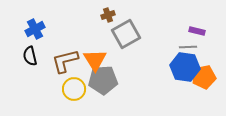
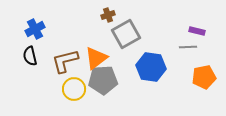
orange triangle: moved 1 px right, 2 px up; rotated 25 degrees clockwise
blue hexagon: moved 34 px left
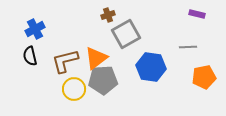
purple rectangle: moved 17 px up
